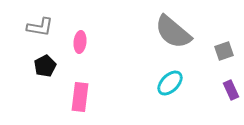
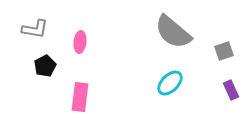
gray L-shape: moved 5 px left, 2 px down
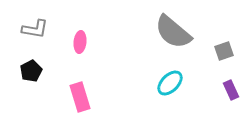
black pentagon: moved 14 px left, 5 px down
pink rectangle: rotated 24 degrees counterclockwise
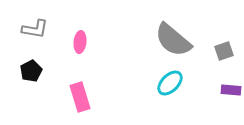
gray semicircle: moved 8 px down
purple rectangle: rotated 60 degrees counterclockwise
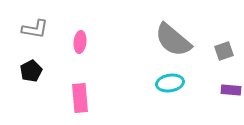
cyan ellipse: rotated 36 degrees clockwise
pink rectangle: moved 1 px down; rotated 12 degrees clockwise
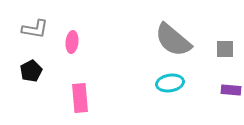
pink ellipse: moved 8 px left
gray square: moved 1 px right, 2 px up; rotated 18 degrees clockwise
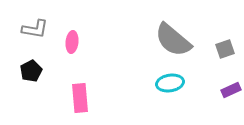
gray square: rotated 18 degrees counterclockwise
purple rectangle: rotated 30 degrees counterclockwise
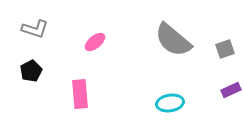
gray L-shape: rotated 8 degrees clockwise
pink ellipse: moved 23 px right; rotated 45 degrees clockwise
cyan ellipse: moved 20 px down
pink rectangle: moved 4 px up
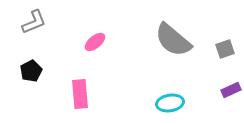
gray L-shape: moved 1 px left, 7 px up; rotated 40 degrees counterclockwise
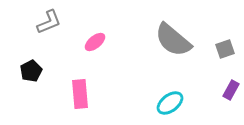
gray L-shape: moved 15 px right
purple rectangle: rotated 36 degrees counterclockwise
cyan ellipse: rotated 28 degrees counterclockwise
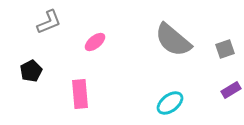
purple rectangle: rotated 30 degrees clockwise
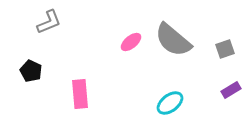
pink ellipse: moved 36 px right
black pentagon: rotated 20 degrees counterclockwise
